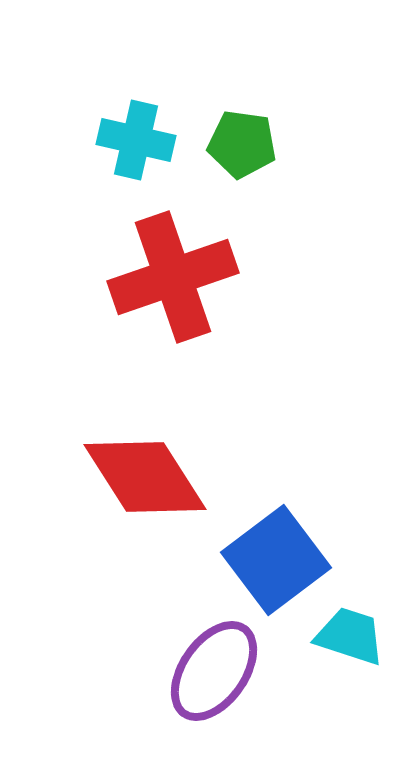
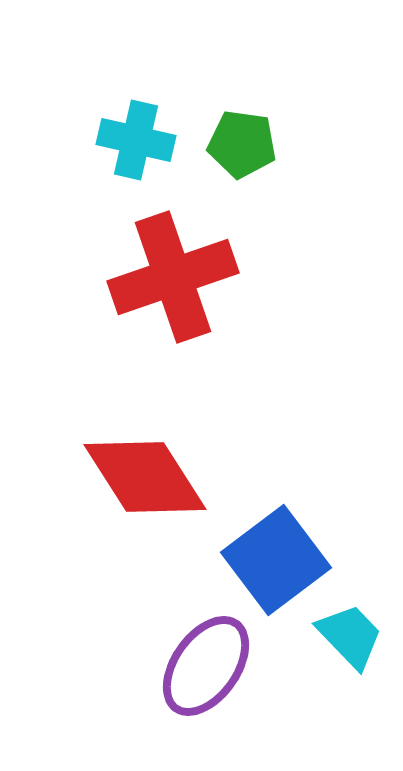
cyan trapezoid: rotated 28 degrees clockwise
purple ellipse: moved 8 px left, 5 px up
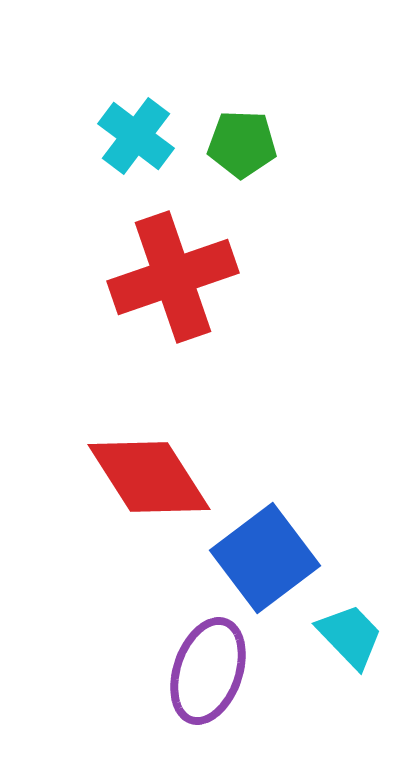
cyan cross: moved 4 px up; rotated 24 degrees clockwise
green pentagon: rotated 6 degrees counterclockwise
red diamond: moved 4 px right
blue square: moved 11 px left, 2 px up
purple ellipse: moved 2 px right, 5 px down; rotated 16 degrees counterclockwise
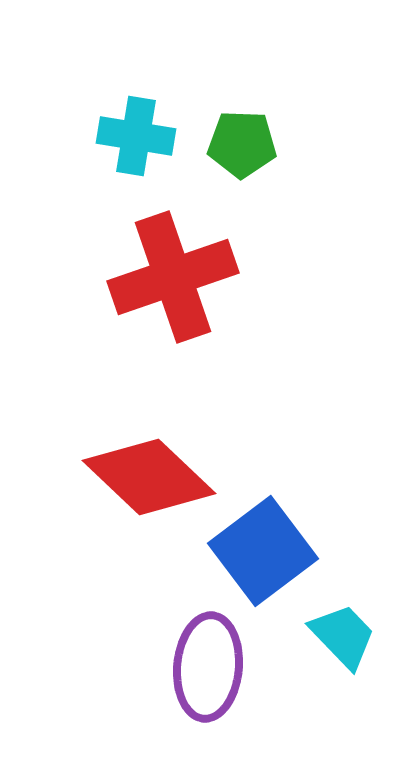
cyan cross: rotated 28 degrees counterclockwise
red diamond: rotated 14 degrees counterclockwise
blue square: moved 2 px left, 7 px up
cyan trapezoid: moved 7 px left
purple ellipse: moved 4 px up; rotated 14 degrees counterclockwise
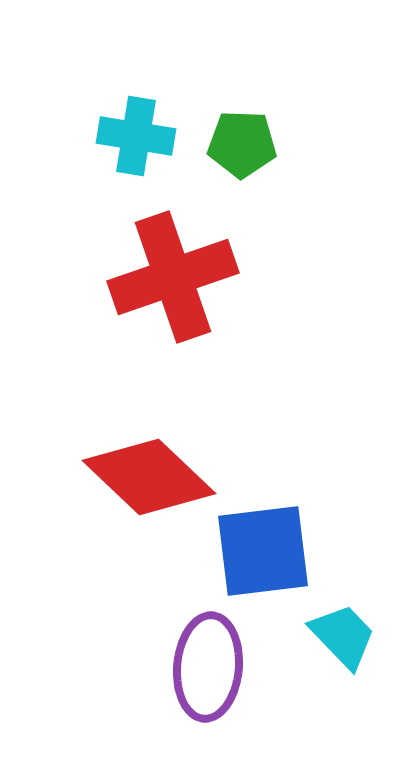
blue square: rotated 30 degrees clockwise
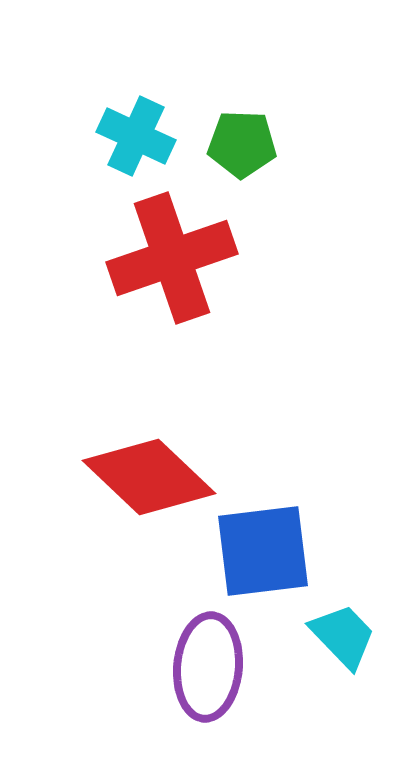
cyan cross: rotated 16 degrees clockwise
red cross: moved 1 px left, 19 px up
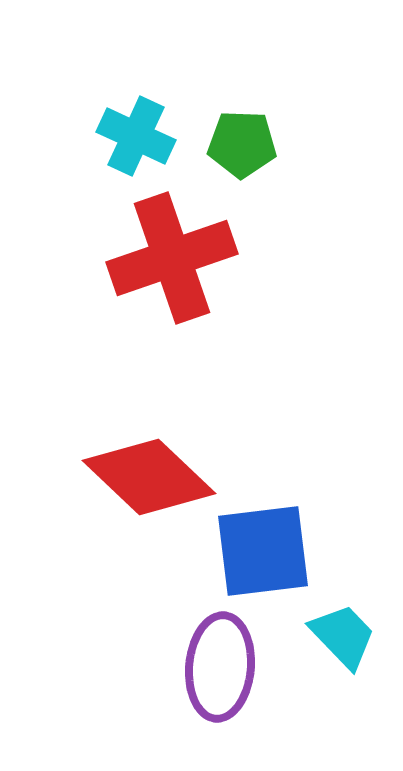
purple ellipse: moved 12 px right
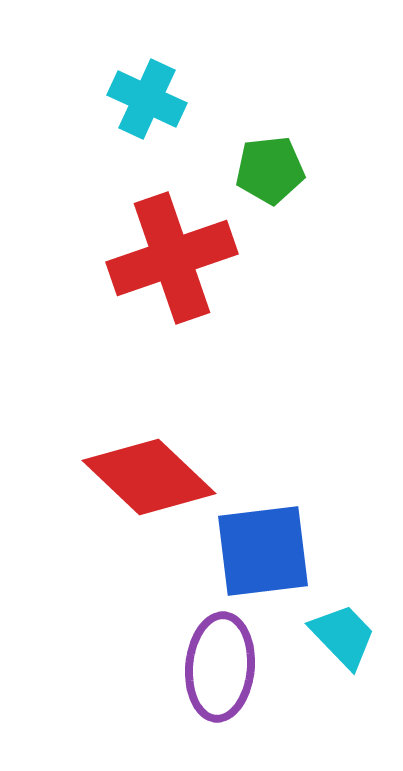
cyan cross: moved 11 px right, 37 px up
green pentagon: moved 28 px right, 26 px down; rotated 8 degrees counterclockwise
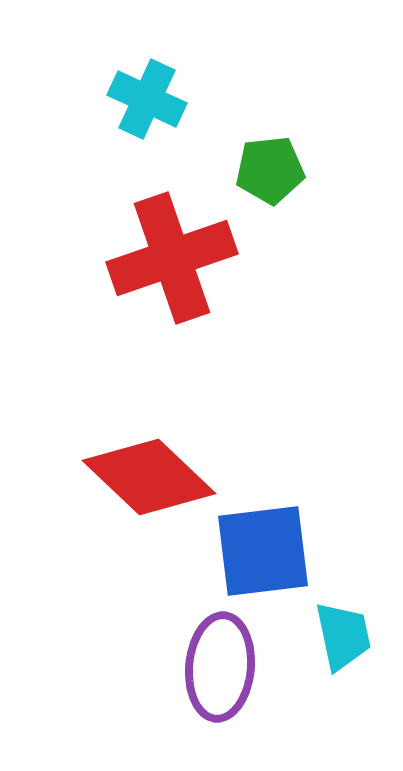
cyan trapezoid: rotated 32 degrees clockwise
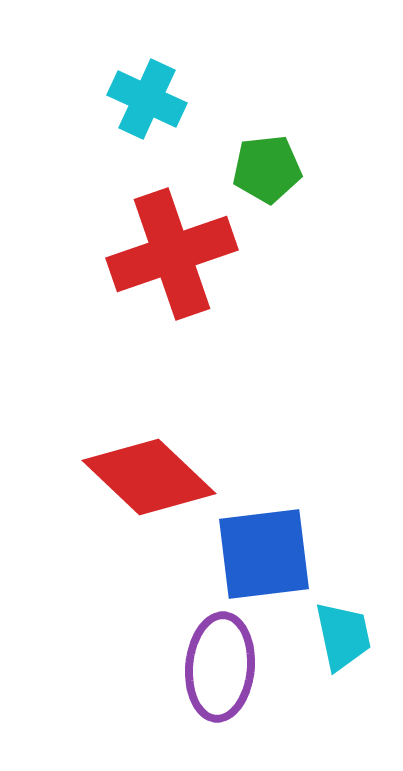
green pentagon: moved 3 px left, 1 px up
red cross: moved 4 px up
blue square: moved 1 px right, 3 px down
